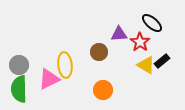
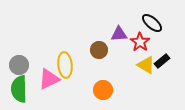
brown circle: moved 2 px up
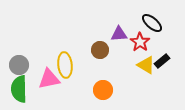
brown circle: moved 1 px right
pink triangle: rotated 15 degrees clockwise
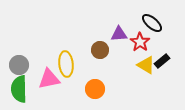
yellow ellipse: moved 1 px right, 1 px up
orange circle: moved 8 px left, 1 px up
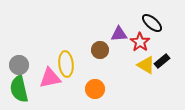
pink triangle: moved 1 px right, 1 px up
green semicircle: rotated 12 degrees counterclockwise
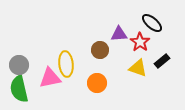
yellow triangle: moved 8 px left, 3 px down; rotated 12 degrees counterclockwise
orange circle: moved 2 px right, 6 px up
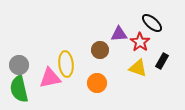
black rectangle: rotated 21 degrees counterclockwise
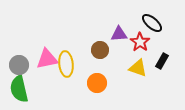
pink triangle: moved 3 px left, 19 px up
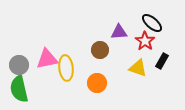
purple triangle: moved 2 px up
red star: moved 5 px right, 1 px up
yellow ellipse: moved 4 px down
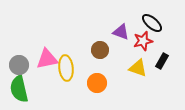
purple triangle: moved 2 px right; rotated 24 degrees clockwise
red star: moved 2 px left; rotated 24 degrees clockwise
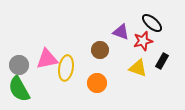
yellow ellipse: rotated 15 degrees clockwise
green semicircle: rotated 16 degrees counterclockwise
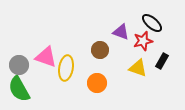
pink triangle: moved 1 px left, 2 px up; rotated 30 degrees clockwise
